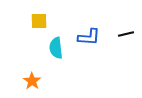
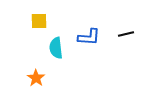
orange star: moved 4 px right, 3 px up
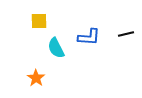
cyan semicircle: rotated 20 degrees counterclockwise
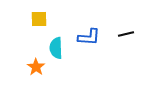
yellow square: moved 2 px up
cyan semicircle: rotated 25 degrees clockwise
orange star: moved 11 px up
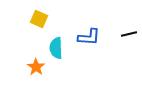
yellow square: rotated 24 degrees clockwise
black line: moved 3 px right
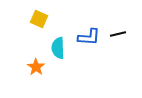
black line: moved 11 px left
cyan semicircle: moved 2 px right
